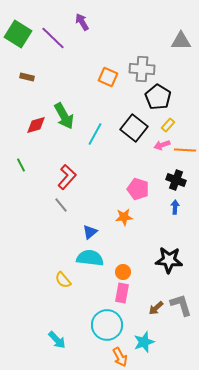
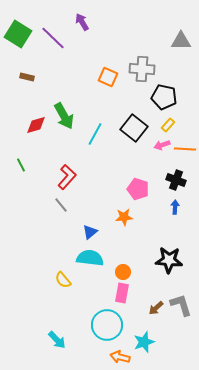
black pentagon: moved 6 px right; rotated 20 degrees counterclockwise
orange line: moved 1 px up
orange arrow: rotated 132 degrees clockwise
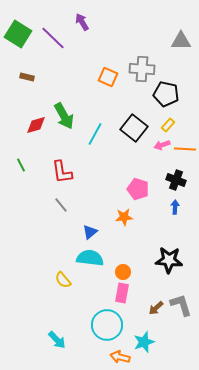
black pentagon: moved 2 px right, 3 px up
red L-shape: moved 5 px left, 5 px up; rotated 130 degrees clockwise
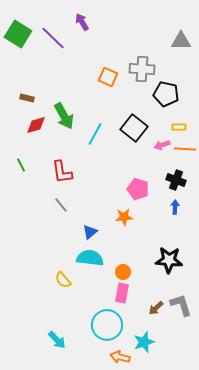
brown rectangle: moved 21 px down
yellow rectangle: moved 11 px right, 2 px down; rotated 48 degrees clockwise
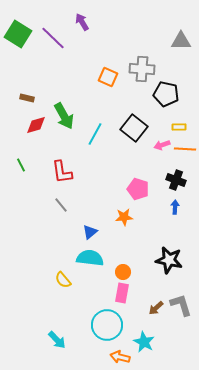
black star: rotated 8 degrees clockwise
cyan star: rotated 25 degrees counterclockwise
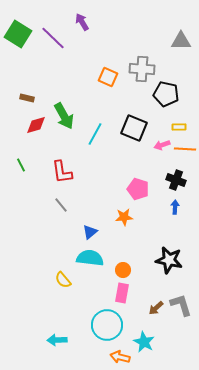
black square: rotated 16 degrees counterclockwise
orange circle: moved 2 px up
cyan arrow: rotated 132 degrees clockwise
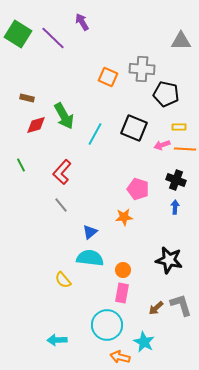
red L-shape: rotated 50 degrees clockwise
